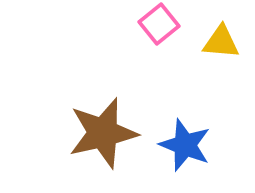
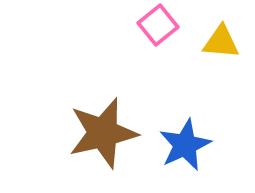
pink square: moved 1 px left, 1 px down
blue star: rotated 26 degrees clockwise
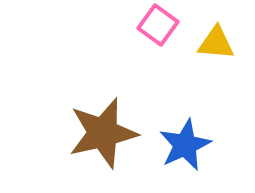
pink square: rotated 15 degrees counterclockwise
yellow triangle: moved 5 px left, 1 px down
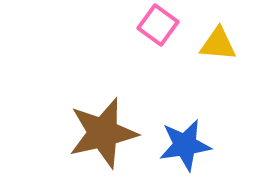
yellow triangle: moved 2 px right, 1 px down
blue star: rotated 16 degrees clockwise
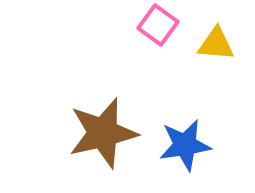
yellow triangle: moved 2 px left
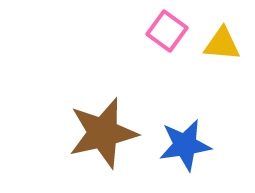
pink square: moved 9 px right, 6 px down
yellow triangle: moved 6 px right
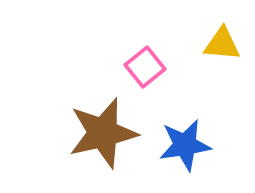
pink square: moved 22 px left, 36 px down; rotated 15 degrees clockwise
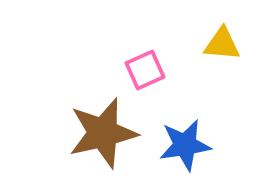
pink square: moved 3 px down; rotated 15 degrees clockwise
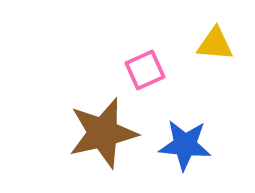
yellow triangle: moved 7 px left
blue star: rotated 14 degrees clockwise
